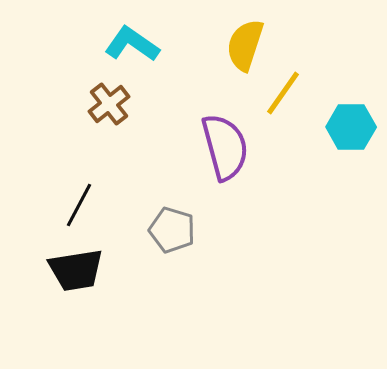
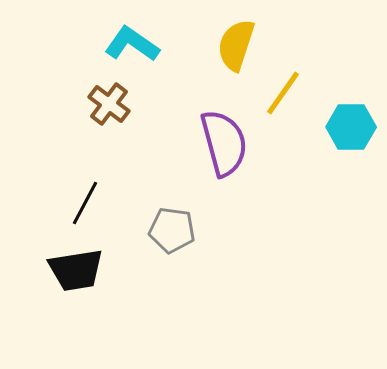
yellow semicircle: moved 9 px left
brown cross: rotated 15 degrees counterclockwise
purple semicircle: moved 1 px left, 4 px up
black line: moved 6 px right, 2 px up
gray pentagon: rotated 9 degrees counterclockwise
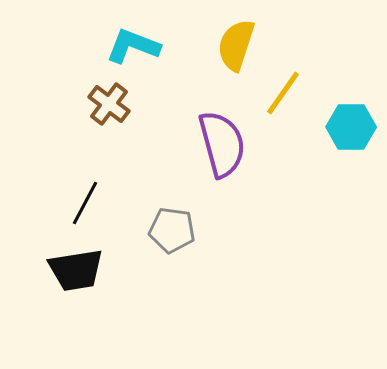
cyan L-shape: moved 1 px right, 2 px down; rotated 14 degrees counterclockwise
purple semicircle: moved 2 px left, 1 px down
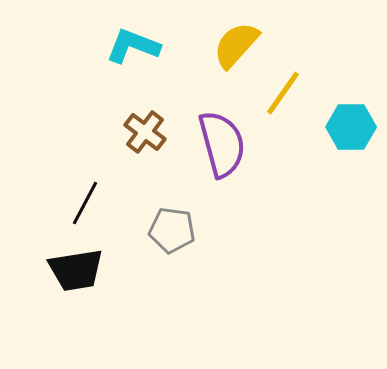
yellow semicircle: rotated 24 degrees clockwise
brown cross: moved 36 px right, 28 px down
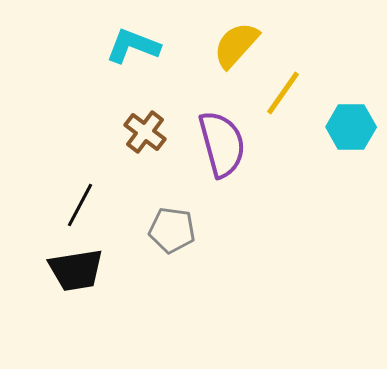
black line: moved 5 px left, 2 px down
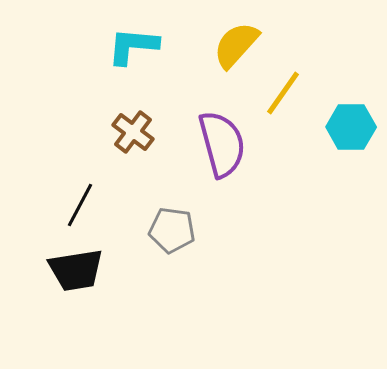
cyan L-shape: rotated 16 degrees counterclockwise
brown cross: moved 12 px left
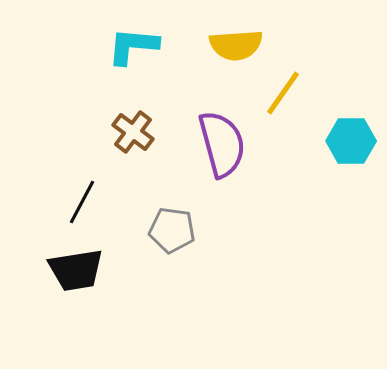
yellow semicircle: rotated 136 degrees counterclockwise
cyan hexagon: moved 14 px down
black line: moved 2 px right, 3 px up
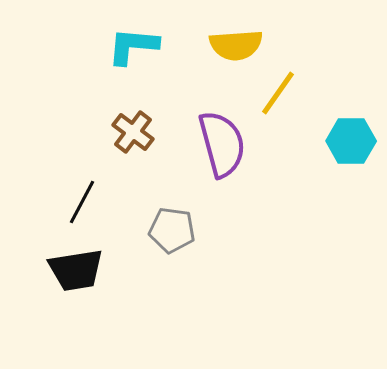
yellow line: moved 5 px left
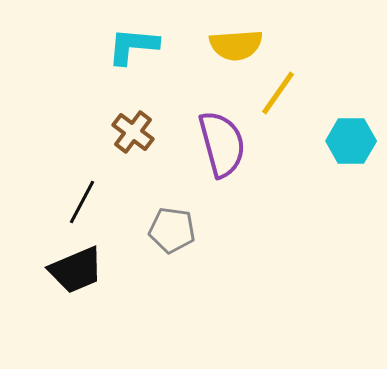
black trapezoid: rotated 14 degrees counterclockwise
